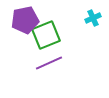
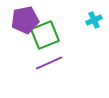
cyan cross: moved 1 px right, 2 px down
green square: moved 1 px left
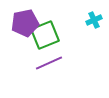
purple pentagon: moved 3 px down
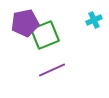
purple line: moved 3 px right, 7 px down
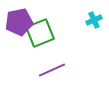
purple pentagon: moved 6 px left, 1 px up
green square: moved 5 px left, 2 px up
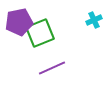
purple line: moved 2 px up
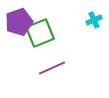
purple pentagon: rotated 8 degrees counterclockwise
